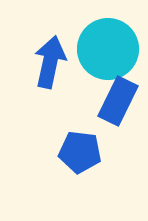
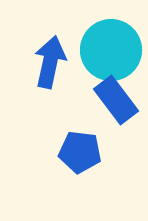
cyan circle: moved 3 px right, 1 px down
blue rectangle: moved 2 px left, 1 px up; rotated 63 degrees counterclockwise
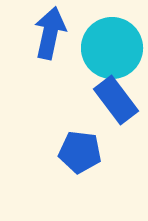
cyan circle: moved 1 px right, 2 px up
blue arrow: moved 29 px up
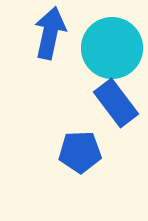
blue rectangle: moved 3 px down
blue pentagon: rotated 9 degrees counterclockwise
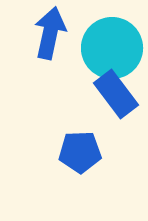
blue rectangle: moved 9 px up
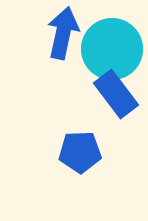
blue arrow: moved 13 px right
cyan circle: moved 1 px down
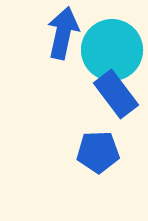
cyan circle: moved 1 px down
blue pentagon: moved 18 px right
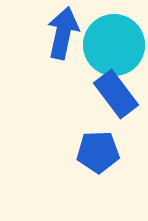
cyan circle: moved 2 px right, 5 px up
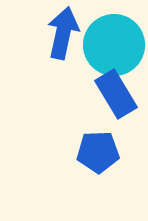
blue rectangle: rotated 6 degrees clockwise
